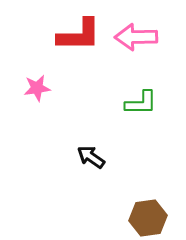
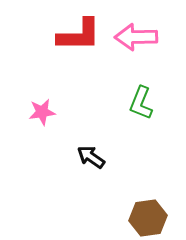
pink star: moved 5 px right, 24 px down
green L-shape: rotated 112 degrees clockwise
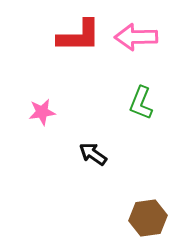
red L-shape: moved 1 px down
black arrow: moved 2 px right, 3 px up
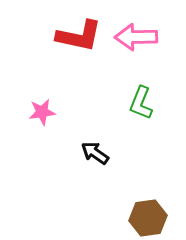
red L-shape: rotated 12 degrees clockwise
black arrow: moved 2 px right, 1 px up
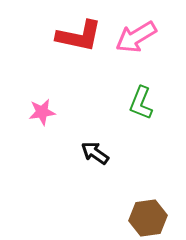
pink arrow: rotated 30 degrees counterclockwise
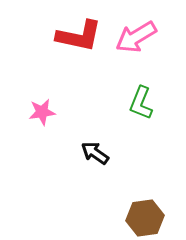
brown hexagon: moved 3 px left
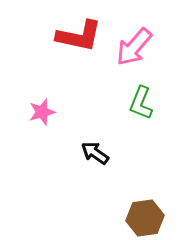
pink arrow: moved 2 px left, 10 px down; rotated 18 degrees counterclockwise
pink star: rotated 8 degrees counterclockwise
